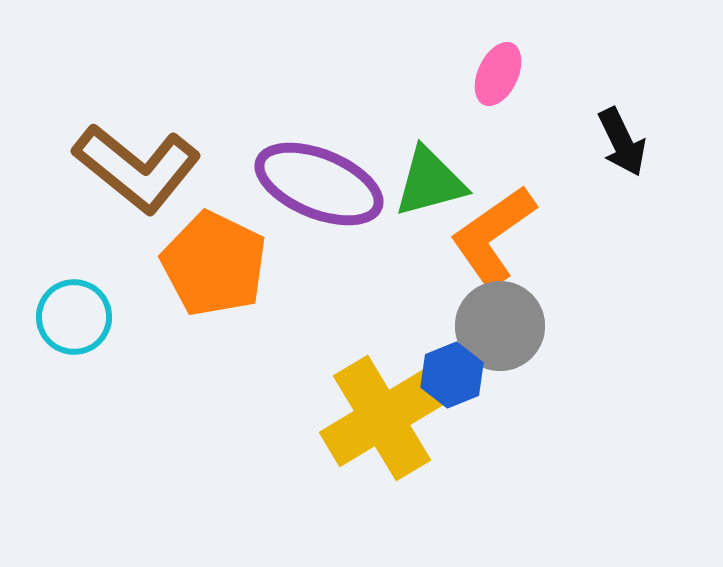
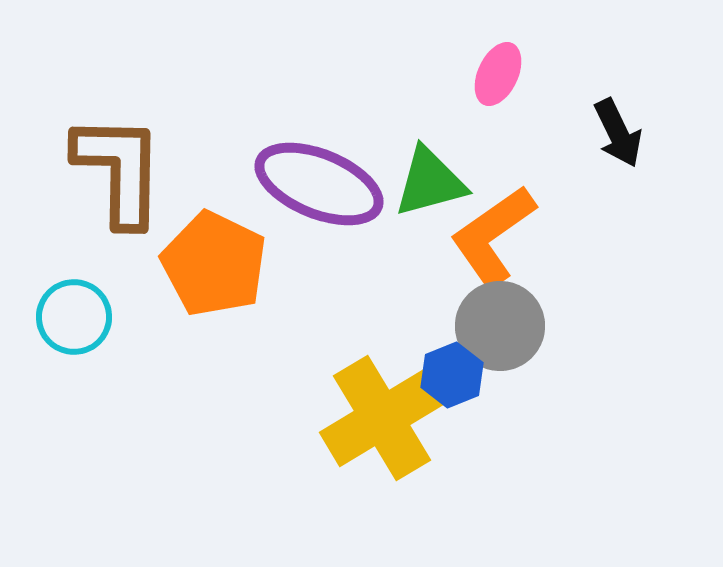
black arrow: moved 4 px left, 9 px up
brown L-shape: moved 18 px left, 2 px down; rotated 128 degrees counterclockwise
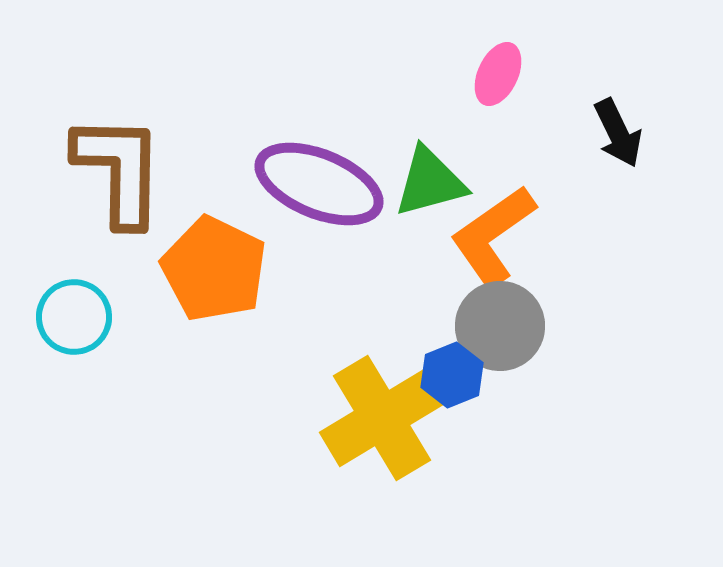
orange pentagon: moved 5 px down
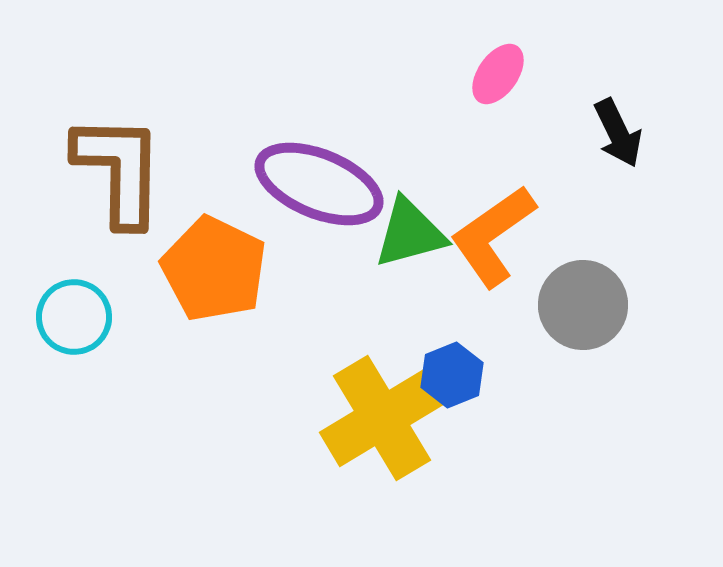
pink ellipse: rotated 10 degrees clockwise
green triangle: moved 20 px left, 51 px down
gray circle: moved 83 px right, 21 px up
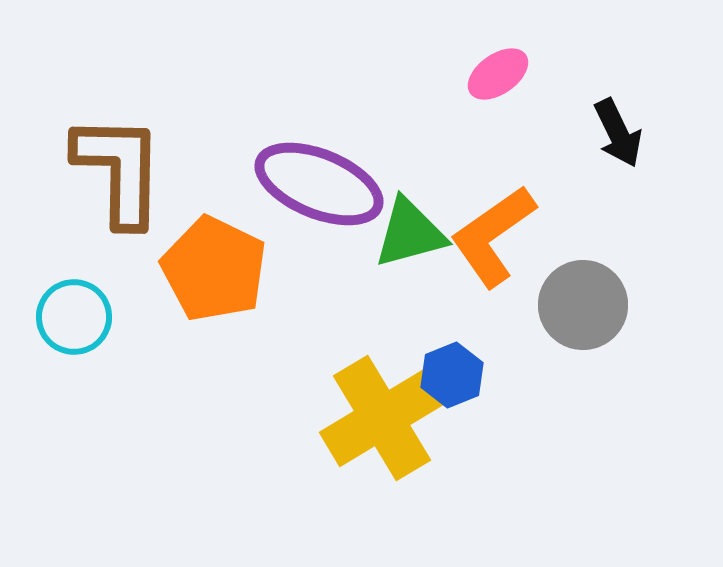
pink ellipse: rotated 20 degrees clockwise
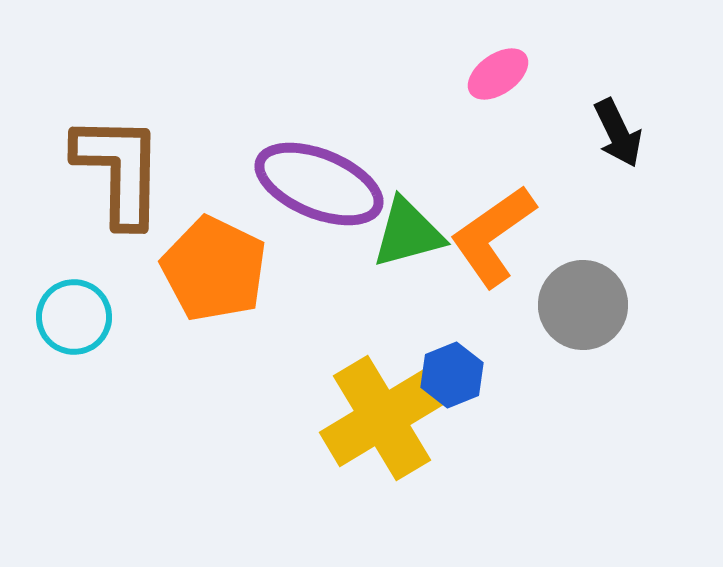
green triangle: moved 2 px left
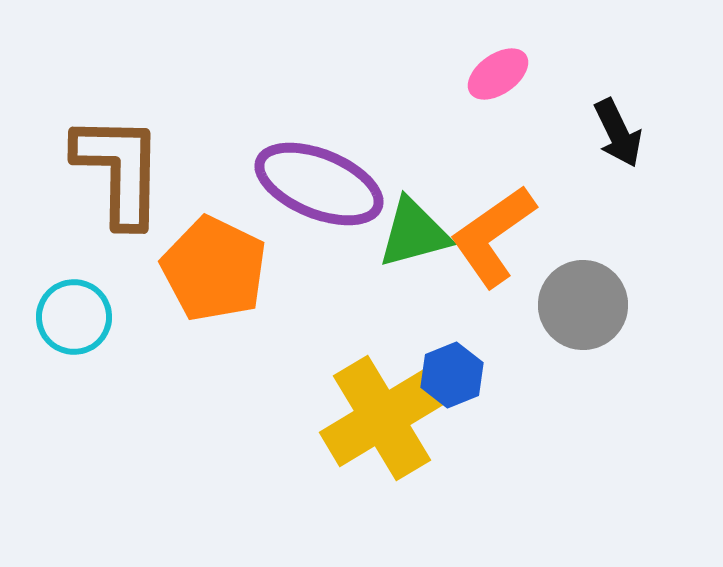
green triangle: moved 6 px right
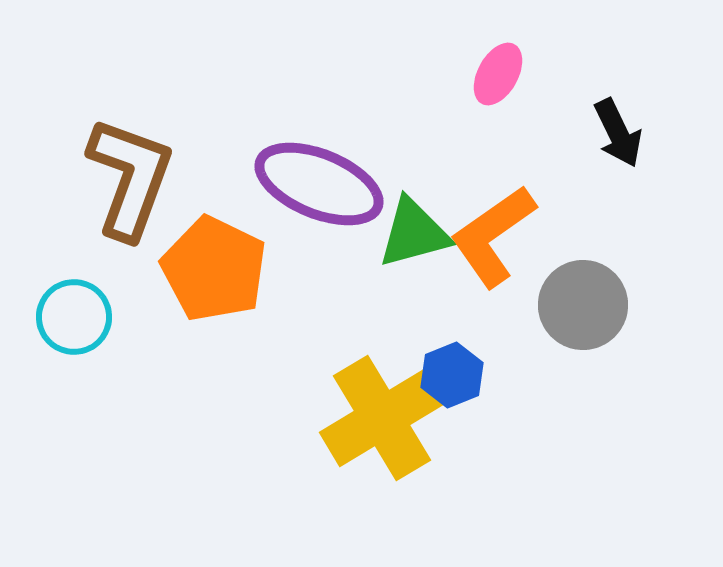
pink ellipse: rotated 26 degrees counterclockwise
brown L-shape: moved 11 px right, 8 px down; rotated 19 degrees clockwise
